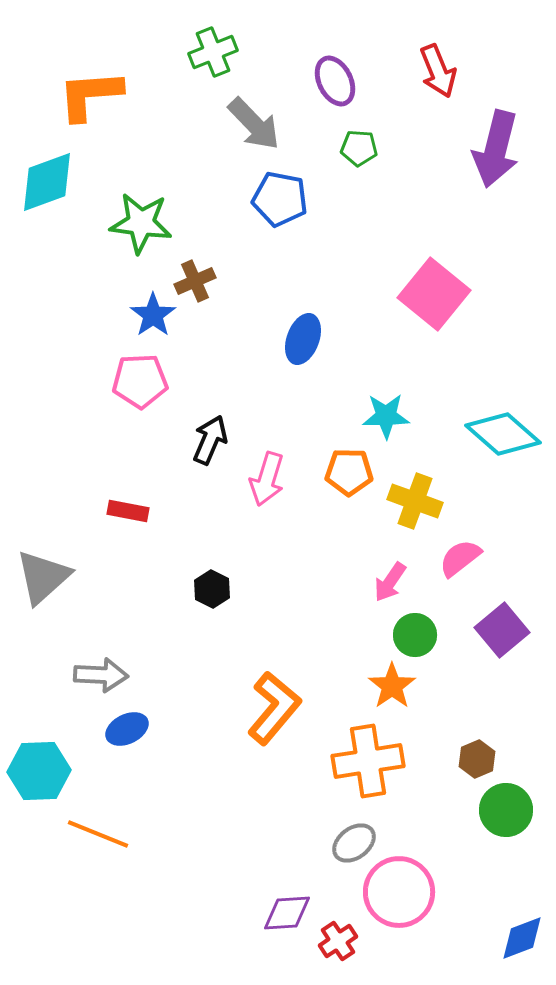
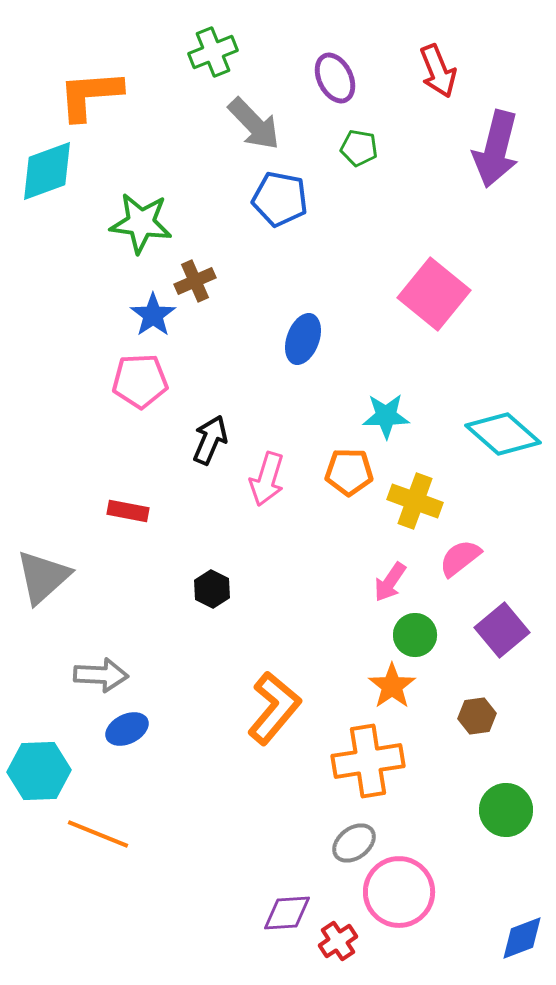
purple ellipse at (335, 81): moved 3 px up
green pentagon at (359, 148): rotated 6 degrees clockwise
cyan diamond at (47, 182): moved 11 px up
brown hexagon at (477, 759): moved 43 px up; rotated 15 degrees clockwise
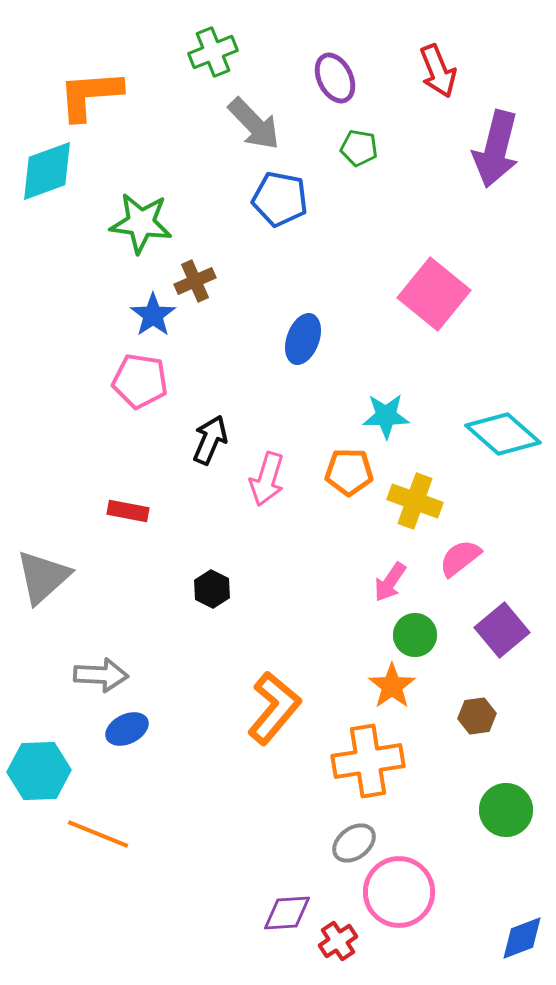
pink pentagon at (140, 381): rotated 12 degrees clockwise
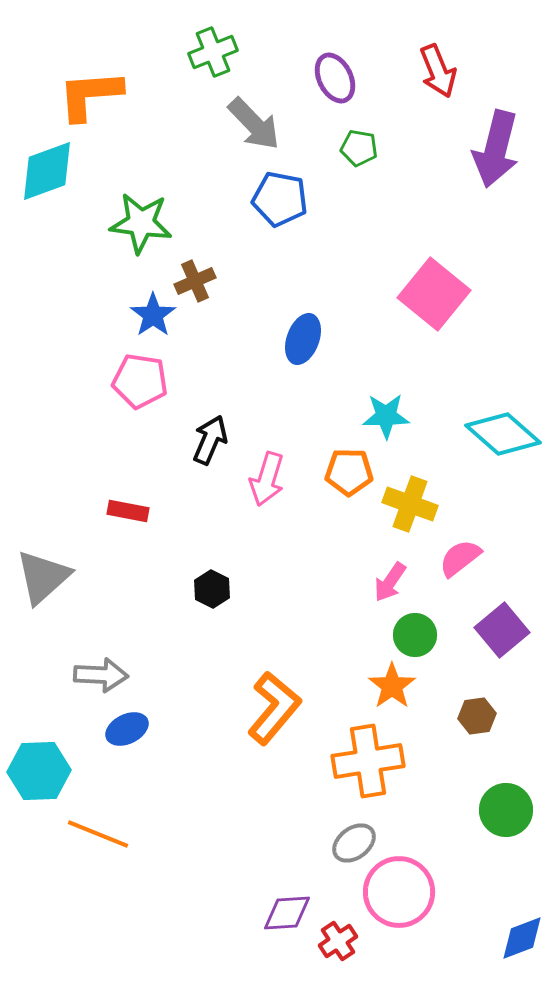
yellow cross at (415, 501): moved 5 px left, 3 px down
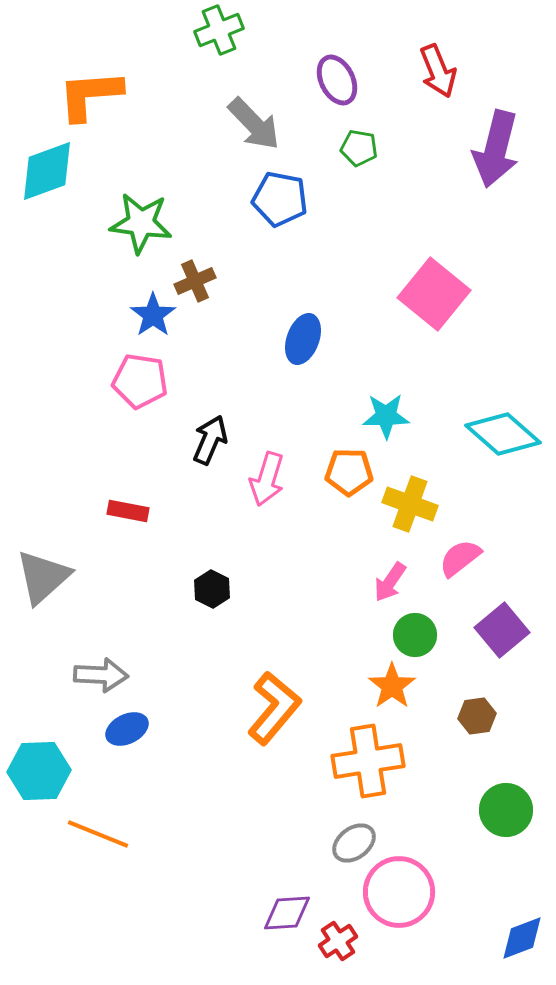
green cross at (213, 52): moved 6 px right, 22 px up
purple ellipse at (335, 78): moved 2 px right, 2 px down
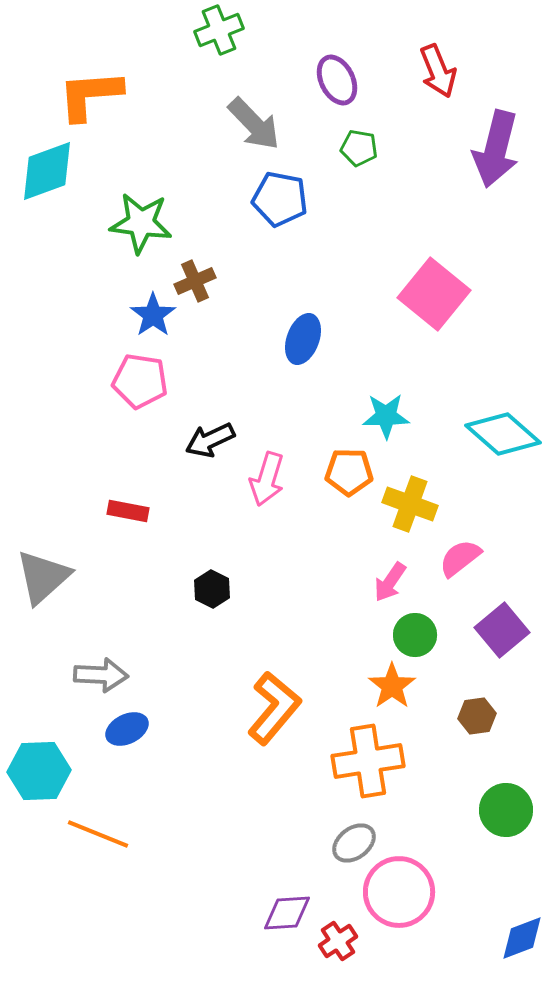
black arrow at (210, 440): rotated 138 degrees counterclockwise
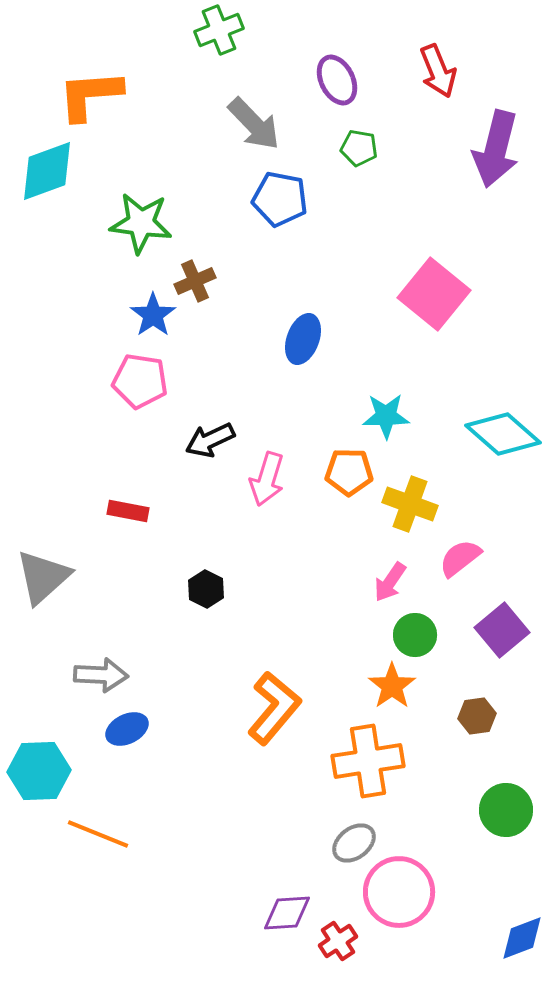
black hexagon at (212, 589): moved 6 px left
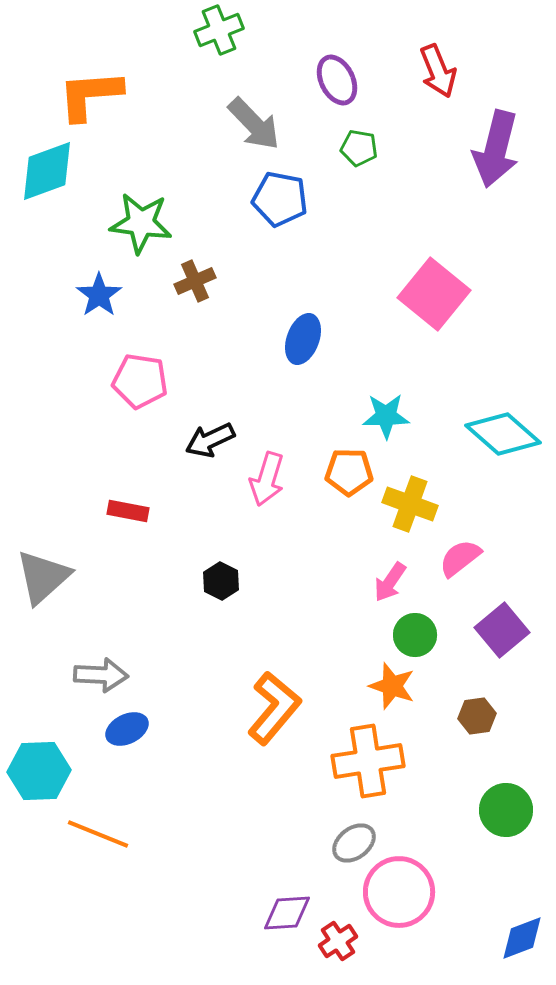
blue star at (153, 315): moved 54 px left, 20 px up
black hexagon at (206, 589): moved 15 px right, 8 px up
orange star at (392, 686): rotated 18 degrees counterclockwise
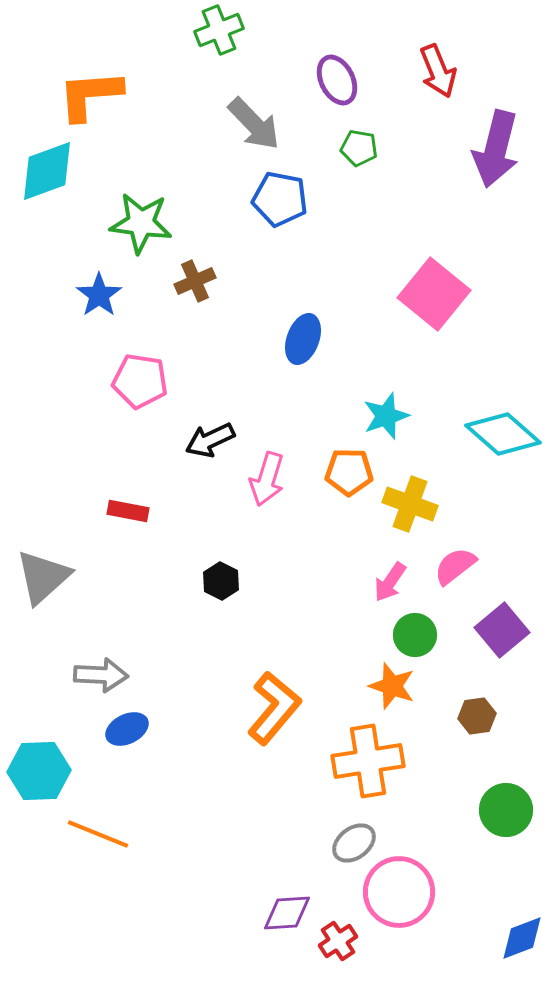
cyan star at (386, 416): rotated 18 degrees counterclockwise
pink semicircle at (460, 558): moved 5 px left, 8 px down
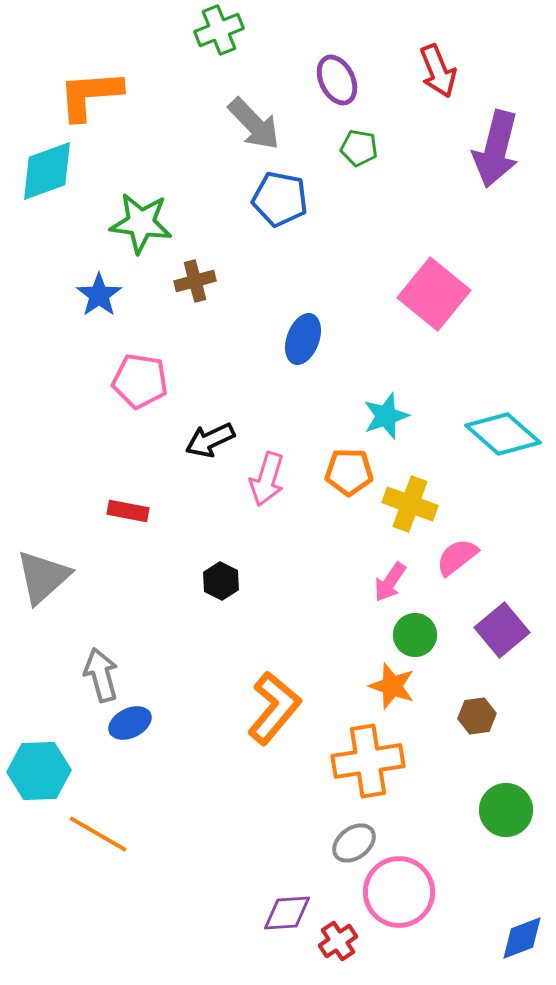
brown cross at (195, 281): rotated 9 degrees clockwise
pink semicircle at (455, 566): moved 2 px right, 9 px up
gray arrow at (101, 675): rotated 108 degrees counterclockwise
blue ellipse at (127, 729): moved 3 px right, 6 px up
orange line at (98, 834): rotated 8 degrees clockwise
